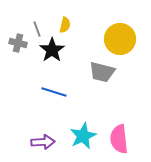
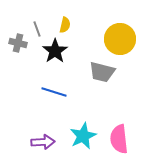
black star: moved 3 px right, 1 px down
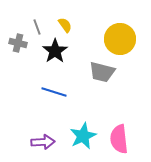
yellow semicircle: rotated 49 degrees counterclockwise
gray line: moved 2 px up
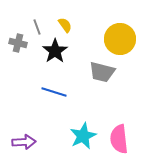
purple arrow: moved 19 px left
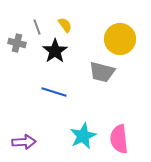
gray cross: moved 1 px left
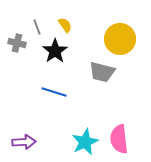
cyan star: moved 2 px right, 6 px down
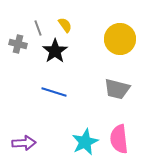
gray line: moved 1 px right, 1 px down
gray cross: moved 1 px right, 1 px down
gray trapezoid: moved 15 px right, 17 px down
purple arrow: moved 1 px down
